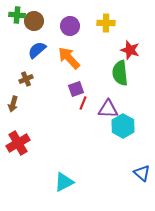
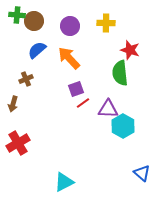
red line: rotated 32 degrees clockwise
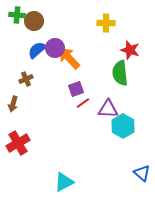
purple circle: moved 15 px left, 22 px down
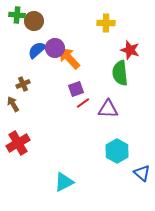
brown cross: moved 3 px left, 5 px down
brown arrow: rotated 133 degrees clockwise
cyan hexagon: moved 6 px left, 25 px down
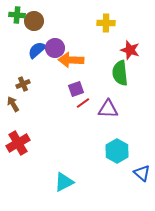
orange arrow: moved 2 px right, 2 px down; rotated 45 degrees counterclockwise
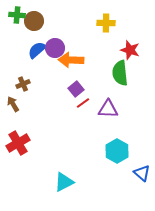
purple square: rotated 21 degrees counterclockwise
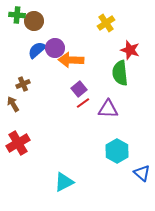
yellow cross: rotated 36 degrees counterclockwise
purple square: moved 3 px right
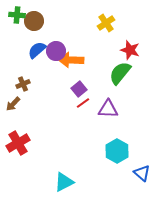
purple circle: moved 1 px right, 3 px down
green semicircle: rotated 45 degrees clockwise
brown arrow: rotated 105 degrees counterclockwise
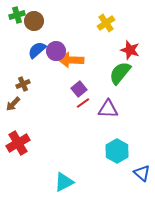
green cross: rotated 21 degrees counterclockwise
